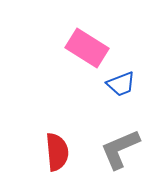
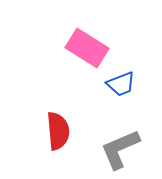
red semicircle: moved 1 px right, 21 px up
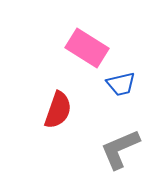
blue trapezoid: rotated 8 degrees clockwise
red semicircle: moved 21 px up; rotated 24 degrees clockwise
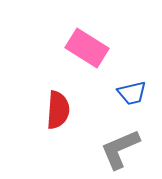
blue trapezoid: moved 11 px right, 9 px down
red semicircle: rotated 15 degrees counterclockwise
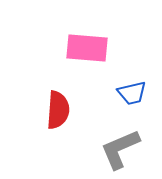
pink rectangle: rotated 27 degrees counterclockwise
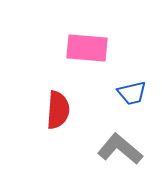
gray L-shape: rotated 63 degrees clockwise
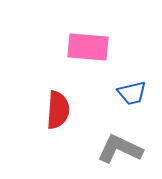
pink rectangle: moved 1 px right, 1 px up
gray L-shape: rotated 15 degrees counterclockwise
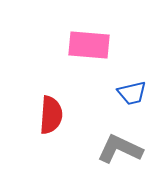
pink rectangle: moved 1 px right, 2 px up
red semicircle: moved 7 px left, 5 px down
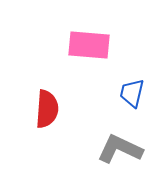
blue trapezoid: rotated 116 degrees clockwise
red semicircle: moved 4 px left, 6 px up
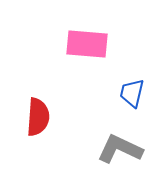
pink rectangle: moved 2 px left, 1 px up
red semicircle: moved 9 px left, 8 px down
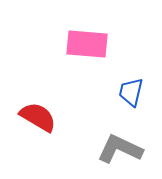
blue trapezoid: moved 1 px left, 1 px up
red semicircle: rotated 63 degrees counterclockwise
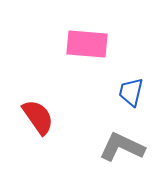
red semicircle: rotated 24 degrees clockwise
gray L-shape: moved 2 px right, 2 px up
